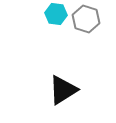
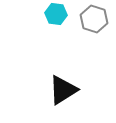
gray hexagon: moved 8 px right
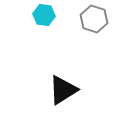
cyan hexagon: moved 12 px left, 1 px down
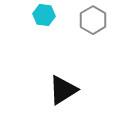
gray hexagon: moved 1 px left, 1 px down; rotated 12 degrees clockwise
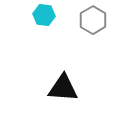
black triangle: moved 2 px up; rotated 36 degrees clockwise
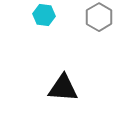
gray hexagon: moved 6 px right, 3 px up
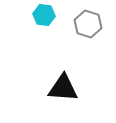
gray hexagon: moved 11 px left, 7 px down; rotated 12 degrees counterclockwise
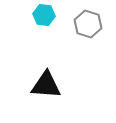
black triangle: moved 17 px left, 3 px up
